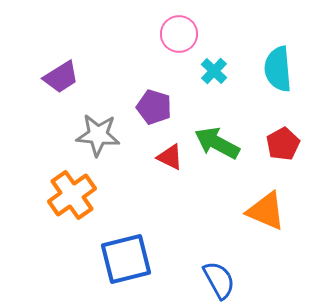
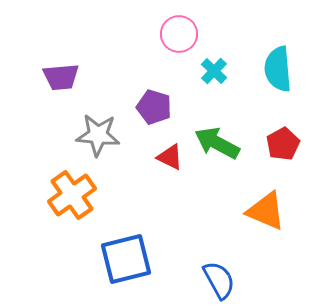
purple trapezoid: rotated 27 degrees clockwise
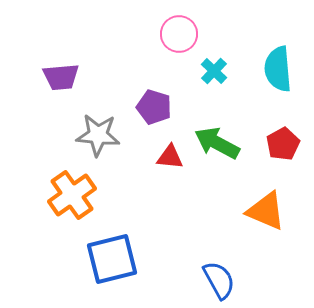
red triangle: rotated 20 degrees counterclockwise
blue square: moved 14 px left
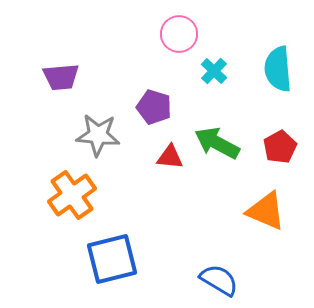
red pentagon: moved 3 px left, 3 px down
blue semicircle: rotated 30 degrees counterclockwise
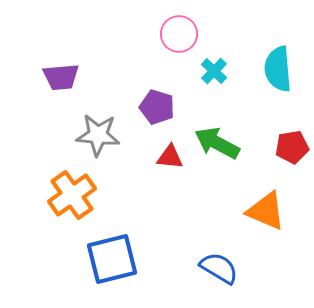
purple pentagon: moved 3 px right
red pentagon: moved 12 px right; rotated 20 degrees clockwise
blue semicircle: moved 12 px up
